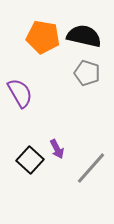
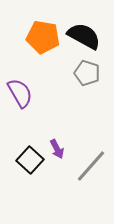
black semicircle: rotated 16 degrees clockwise
gray line: moved 2 px up
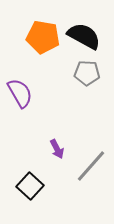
gray pentagon: rotated 15 degrees counterclockwise
black square: moved 26 px down
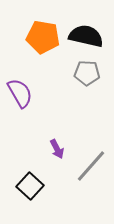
black semicircle: moved 2 px right; rotated 16 degrees counterclockwise
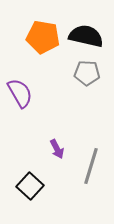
gray line: rotated 24 degrees counterclockwise
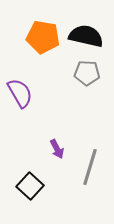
gray line: moved 1 px left, 1 px down
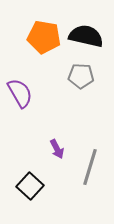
orange pentagon: moved 1 px right
gray pentagon: moved 6 px left, 3 px down
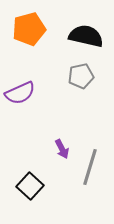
orange pentagon: moved 15 px left, 8 px up; rotated 24 degrees counterclockwise
gray pentagon: rotated 15 degrees counterclockwise
purple semicircle: rotated 96 degrees clockwise
purple arrow: moved 5 px right
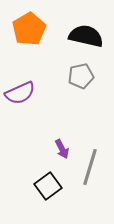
orange pentagon: rotated 16 degrees counterclockwise
black square: moved 18 px right; rotated 12 degrees clockwise
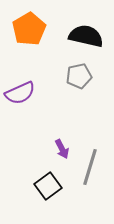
gray pentagon: moved 2 px left
